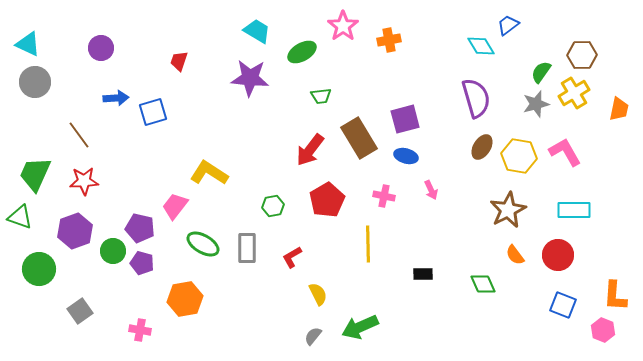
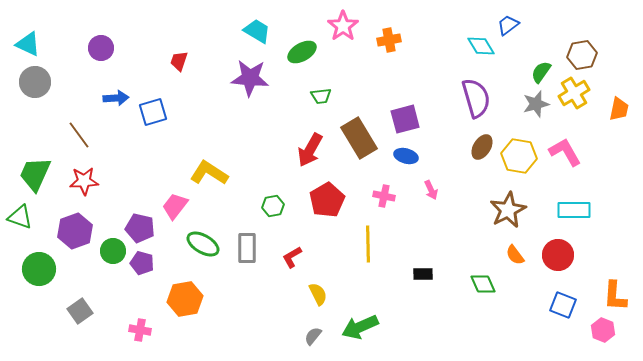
brown hexagon at (582, 55): rotated 8 degrees counterclockwise
red arrow at (310, 150): rotated 8 degrees counterclockwise
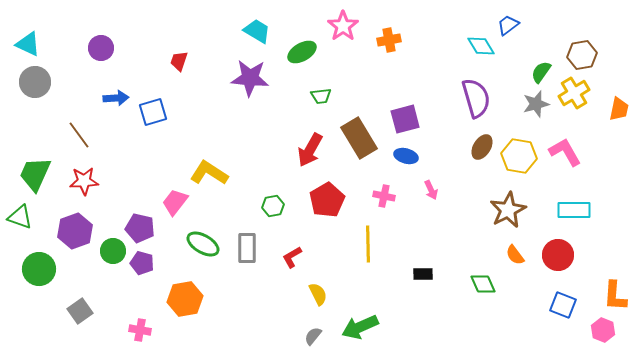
pink trapezoid at (175, 206): moved 4 px up
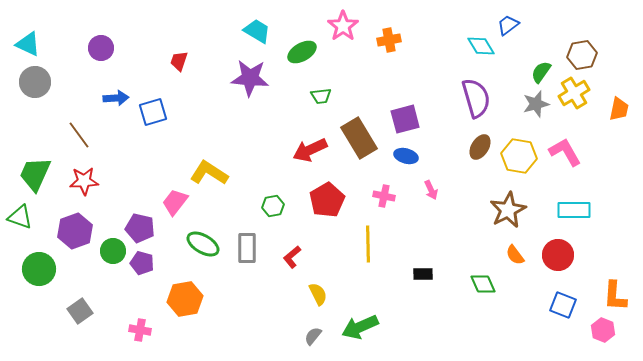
brown ellipse at (482, 147): moved 2 px left
red arrow at (310, 150): rotated 36 degrees clockwise
red L-shape at (292, 257): rotated 10 degrees counterclockwise
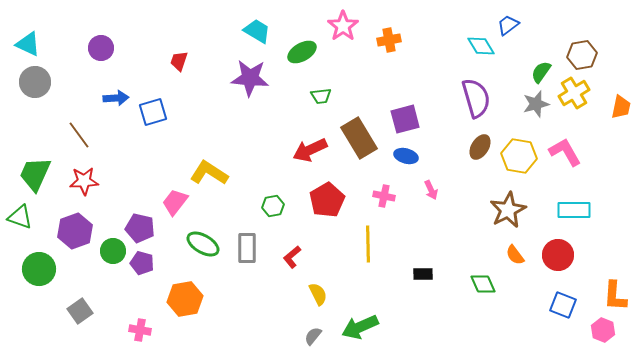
orange trapezoid at (619, 109): moved 2 px right, 2 px up
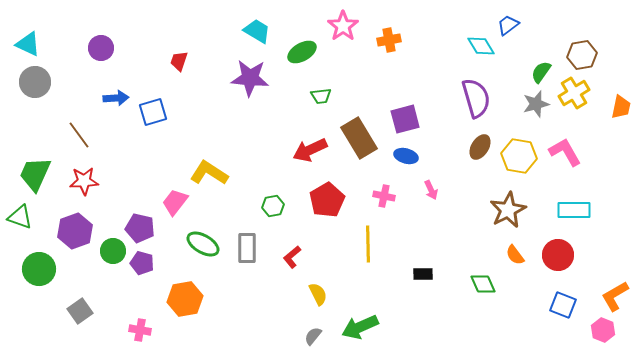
orange L-shape at (615, 296): rotated 56 degrees clockwise
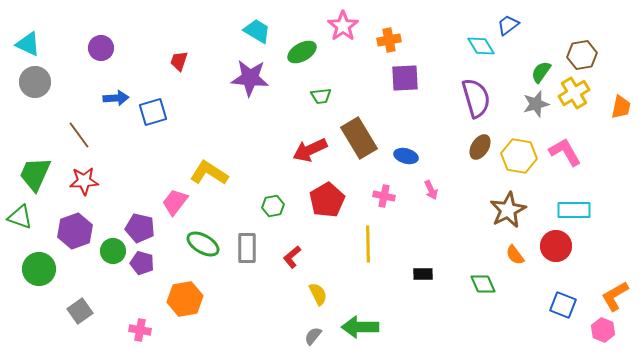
purple square at (405, 119): moved 41 px up; rotated 12 degrees clockwise
red circle at (558, 255): moved 2 px left, 9 px up
green arrow at (360, 327): rotated 24 degrees clockwise
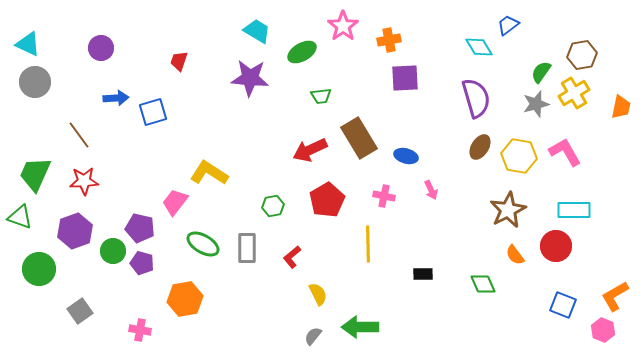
cyan diamond at (481, 46): moved 2 px left, 1 px down
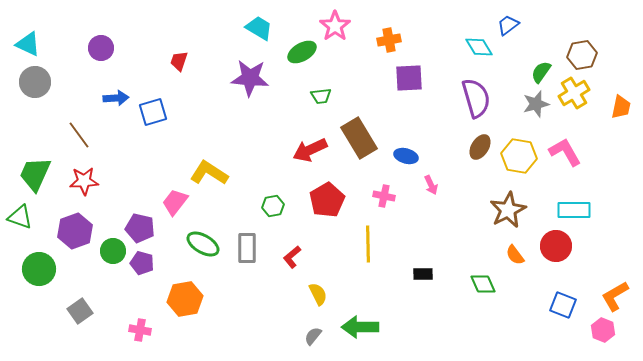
pink star at (343, 26): moved 8 px left
cyan trapezoid at (257, 31): moved 2 px right, 3 px up
purple square at (405, 78): moved 4 px right
pink arrow at (431, 190): moved 5 px up
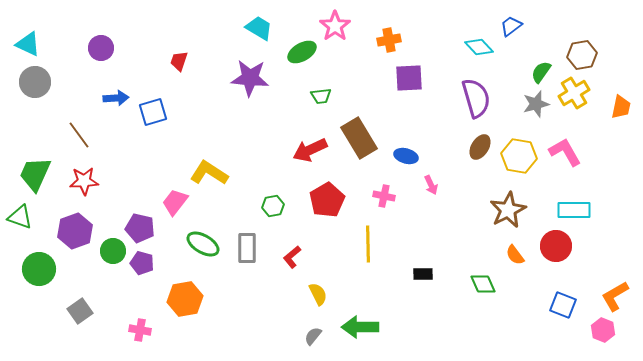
blue trapezoid at (508, 25): moved 3 px right, 1 px down
cyan diamond at (479, 47): rotated 12 degrees counterclockwise
